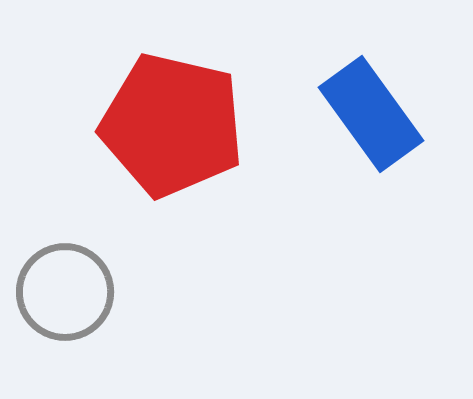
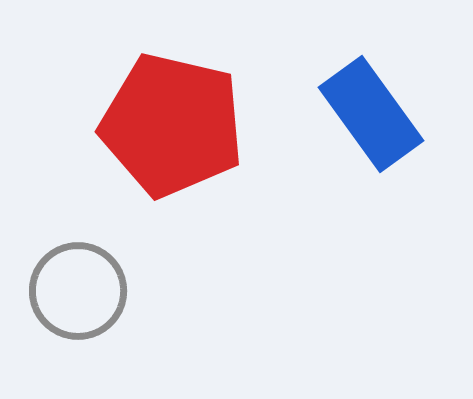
gray circle: moved 13 px right, 1 px up
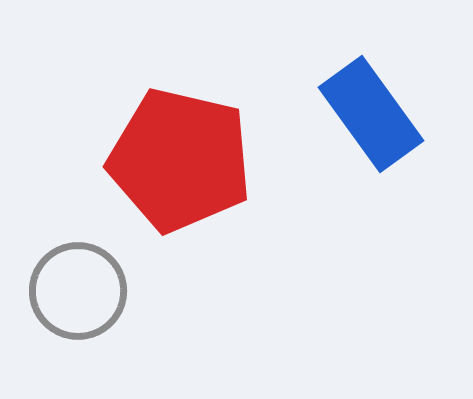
red pentagon: moved 8 px right, 35 px down
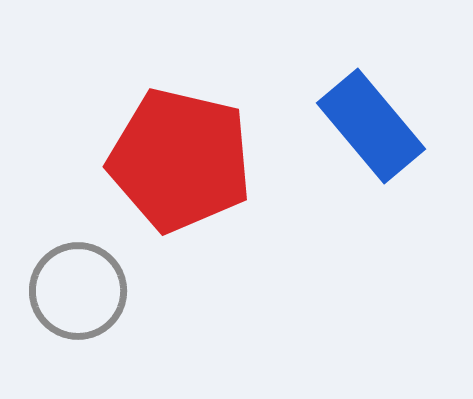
blue rectangle: moved 12 px down; rotated 4 degrees counterclockwise
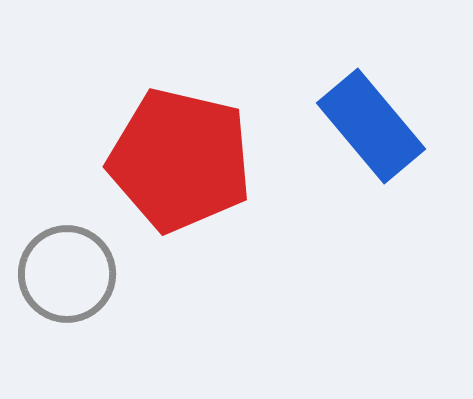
gray circle: moved 11 px left, 17 px up
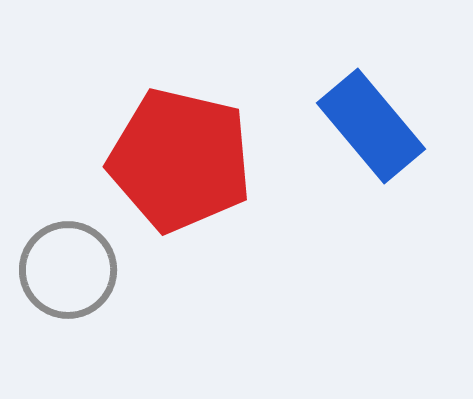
gray circle: moved 1 px right, 4 px up
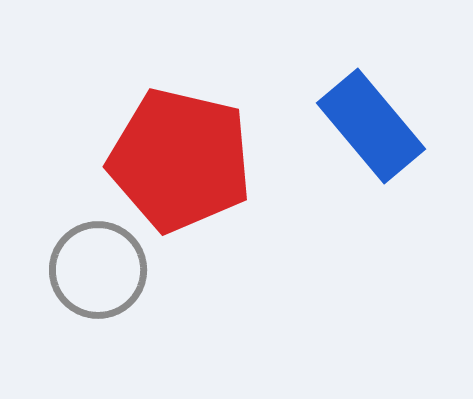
gray circle: moved 30 px right
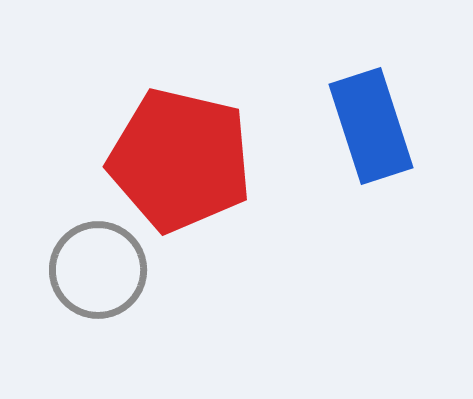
blue rectangle: rotated 22 degrees clockwise
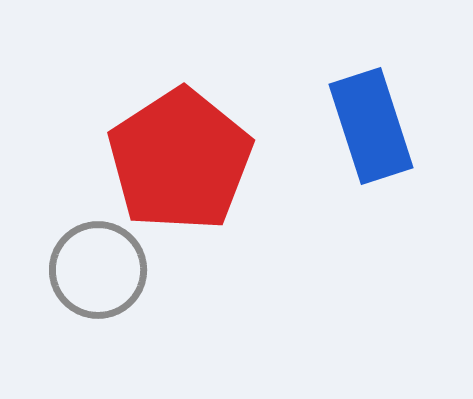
red pentagon: rotated 26 degrees clockwise
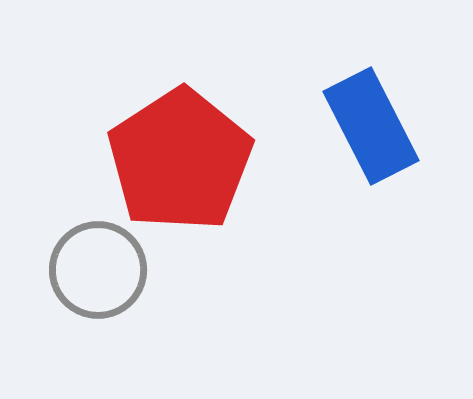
blue rectangle: rotated 9 degrees counterclockwise
